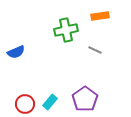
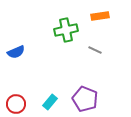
purple pentagon: rotated 15 degrees counterclockwise
red circle: moved 9 px left
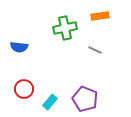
green cross: moved 1 px left, 2 px up
blue semicircle: moved 3 px right, 5 px up; rotated 30 degrees clockwise
red circle: moved 8 px right, 15 px up
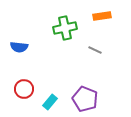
orange rectangle: moved 2 px right
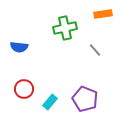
orange rectangle: moved 1 px right, 2 px up
gray line: rotated 24 degrees clockwise
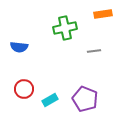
gray line: moved 1 px left, 1 px down; rotated 56 degrees counterclockwise
cyan rectangle: moved 2 px up; rotated 21 degrees clockwise
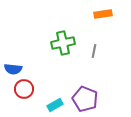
green cross: moved 2 px left, 15 px down
blue semicircle: moved 6 px left, 22 px down
gray line: rotated 72 degrees counterclockwise
cyan rectangle: moved 5 px right, 5 px down
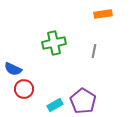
green cross: moved 9 px left
blue semicircle: rotated 18 degrees clockwise
purple pentagon: moved 2 px left, 2 px down; rotated 10 degrees clockwise
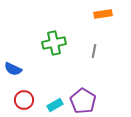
red circle: moved 11 px down
